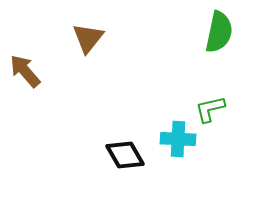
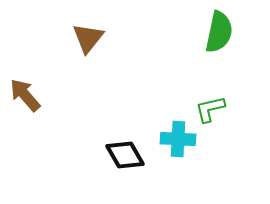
brown arrow: moved 24 px down
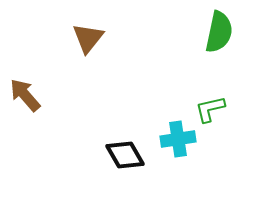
cyan cross: rotated 12 degrees counterclockwise
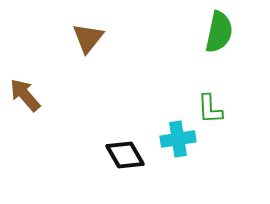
green L-shape: rotated 80 degrees counterclockwise
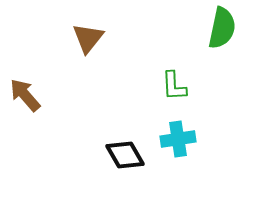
green semicircle: moved 3 px right, 4 px up
green L-shape: moved 36 px left, 23 px up
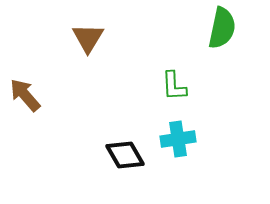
brown triangle: rotated 8 degrees counterclockwise
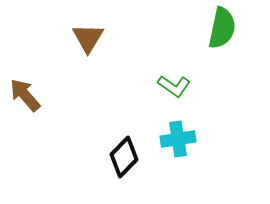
green L-shape: rotated 52 degrees counterclockwise
black diamond: moved 1 px left, 2 px down; rotated 75 degrees clockwise
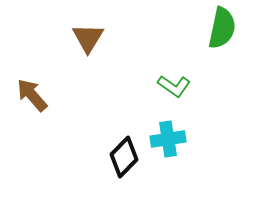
brown arrow: moved 7 px right
cyan cross: moved 10 px left
